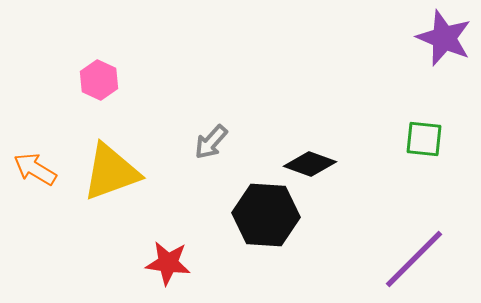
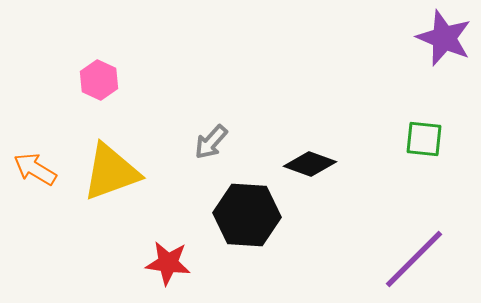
black hexagon: moved 19 px left
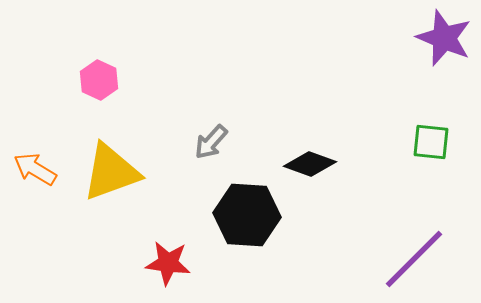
green square: moved 7 px right, 3 px down
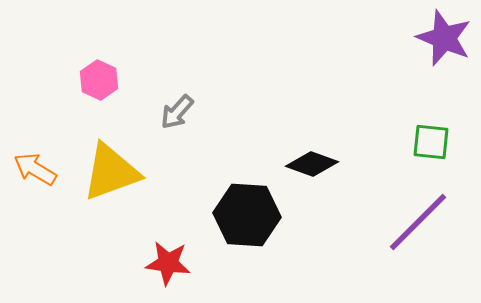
gray arrow: moved 34 px left, 30 px up
black diamond: moved 2 px right
purple line: moved 4 px right, 37 px up
